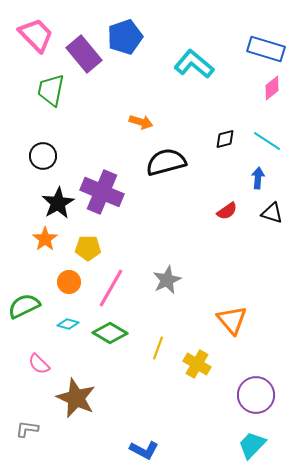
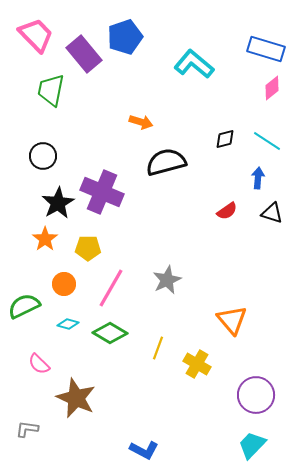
orange circle: moved 5 px left, 2 px down
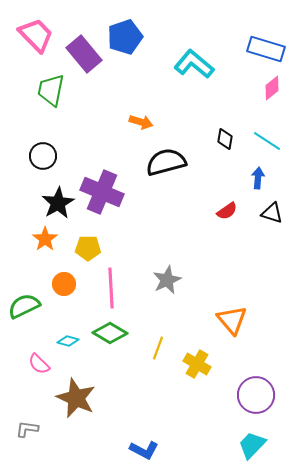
black diamond: rotated 65 degrees counterclockwise
pink line: rotated 33 degrees counterclockwise
cyan diamond: moved 17 px down
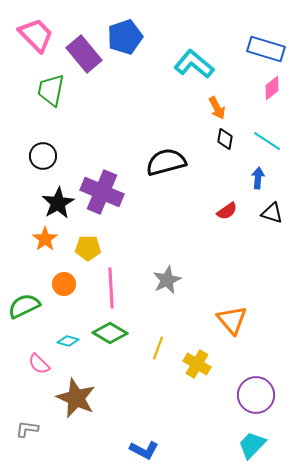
orange arrow: moved 76 px right, 14 px up; rotated 45 degrees clockwise
